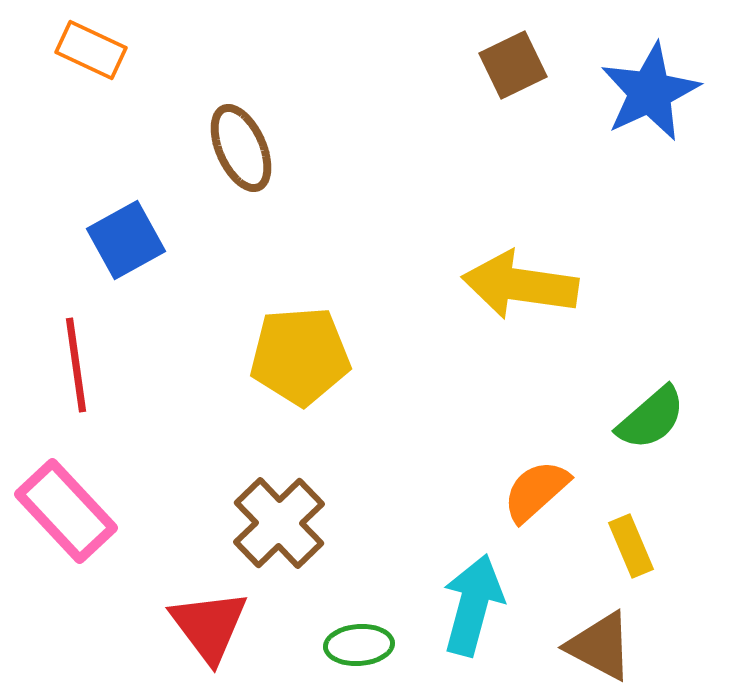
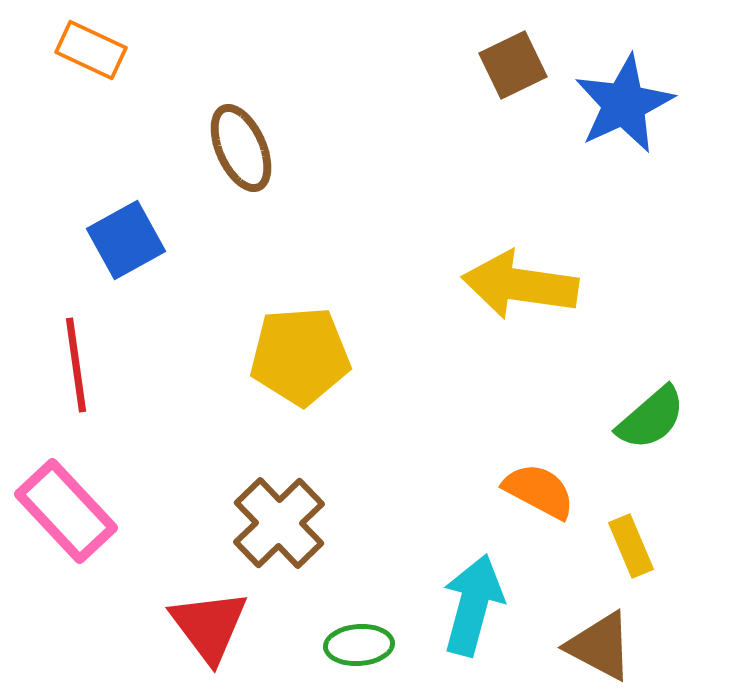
blue star: moved 26 px left, 12 px down
orange semicircle: moved 3 px right; rotated 70 degrees clockwise
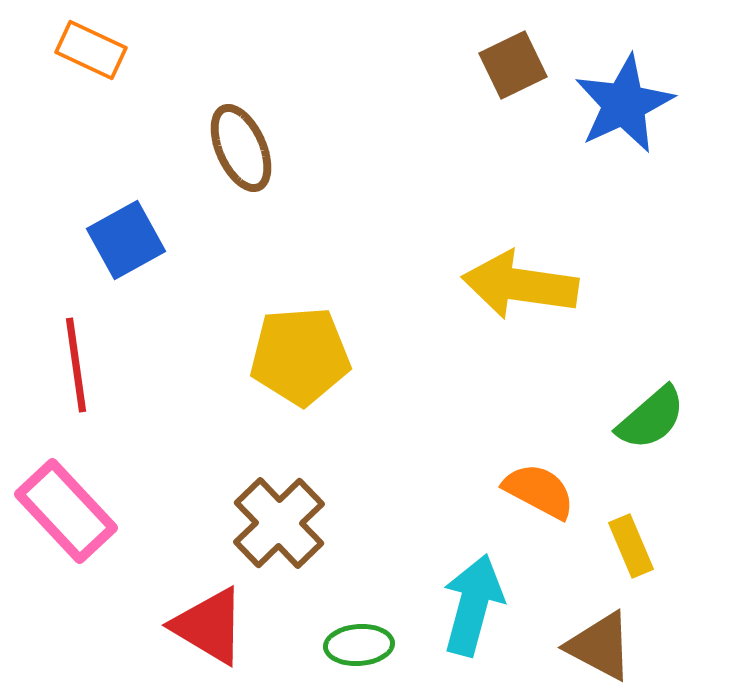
red triangle: rotated 22 degrees counterclockwise
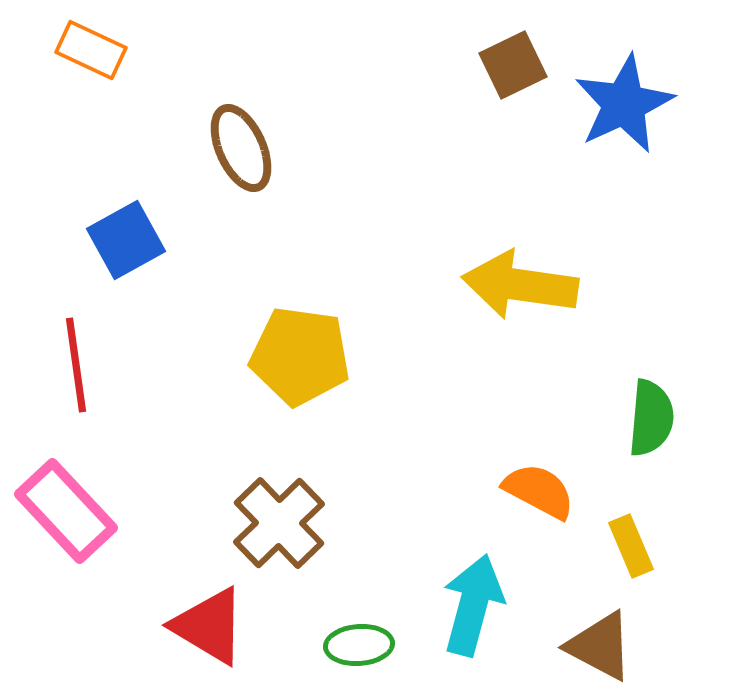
yellow pentagon: rotated 12 degrees clockwise
green semicircle: rotated 44 degrees counterclockwise
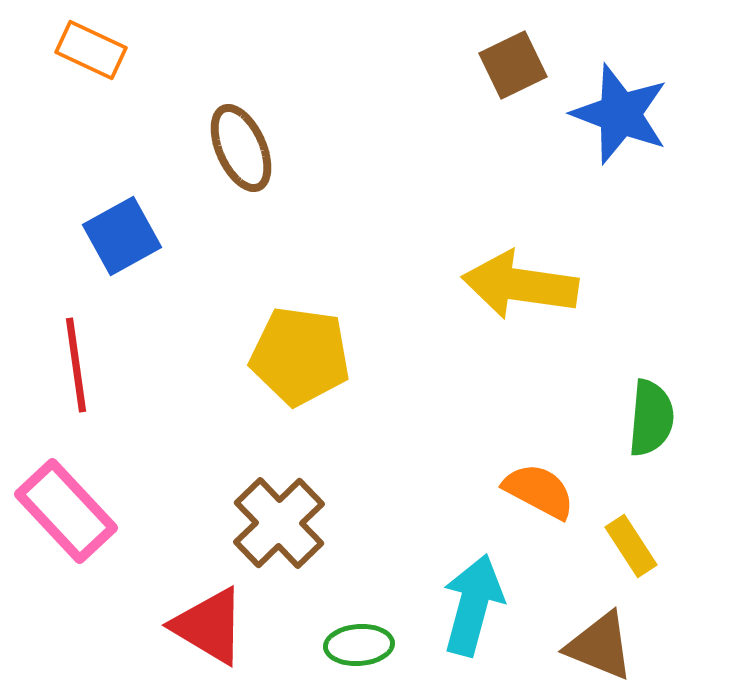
blue star: moved 4 px left, 10 px down; rotated 26 degrees counterclockwise
blue square: moved 4 px left, 4 px up
yellow rectangle: rotated 10 degrees counterclockwise
brown triangle: rotated 6 degrees counterclockwise
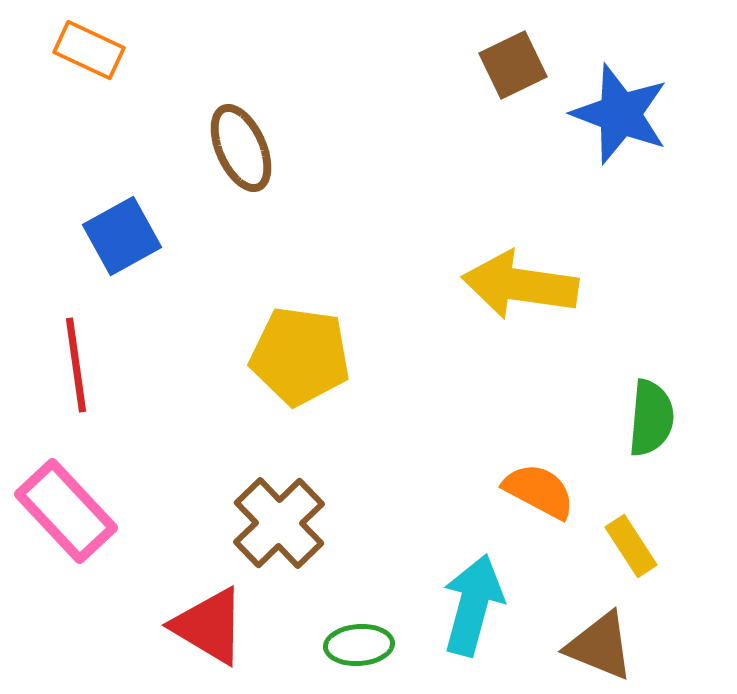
orange rectangle: moved 2 px left
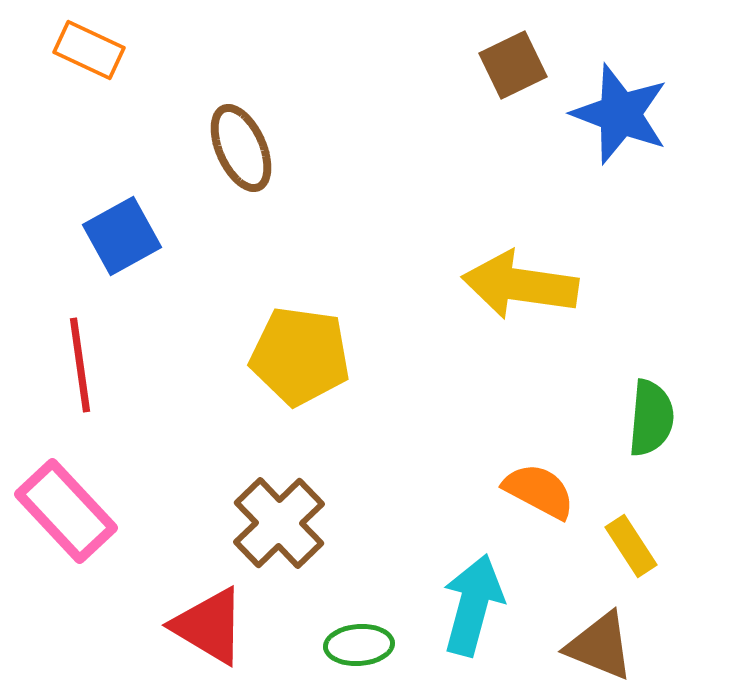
red line: moved 4 px right
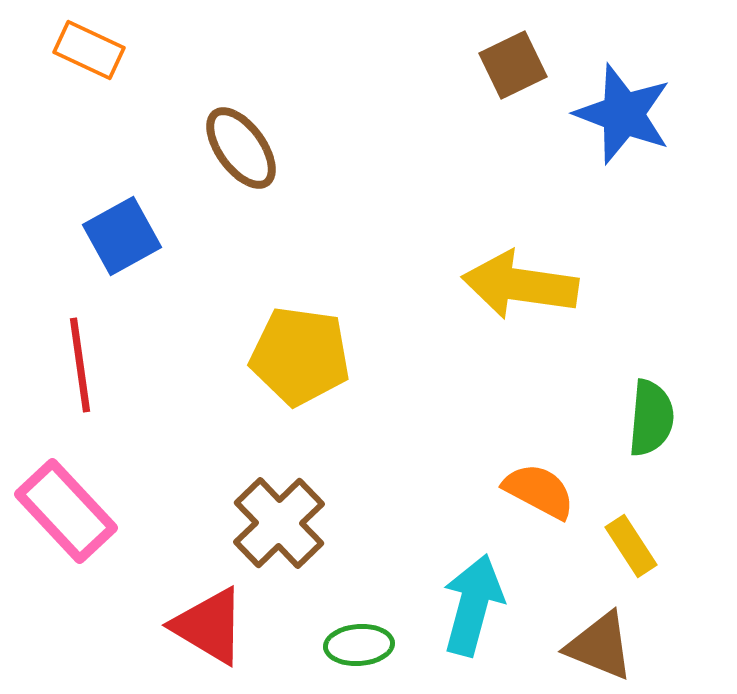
blue star: moved 3 px right
brown ellipse: rotated 12 degrees counterclockwise
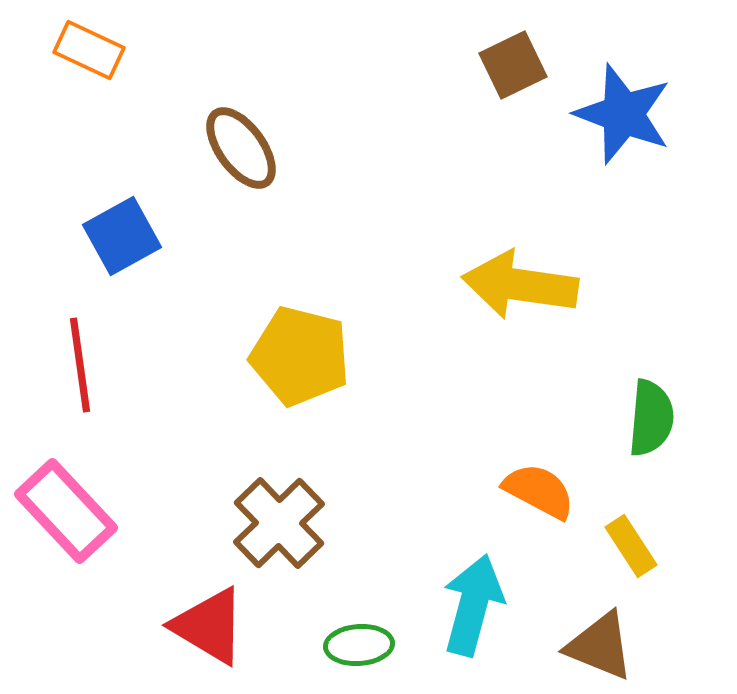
yellow pentagon: rotated 6 degrees clockwise
